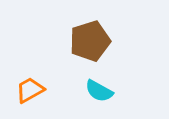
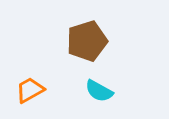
brown pentagon: moved 3 px left
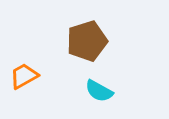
orange trapezoid: moved 6 px left, 14 px up
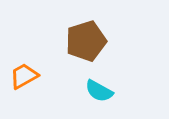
brown pentagon: moved 1 px left
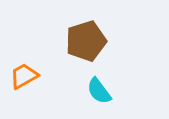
cyan semicircle: rotated 24 degrees clockwise
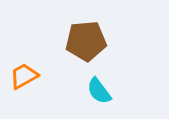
brown pentagon: rotated 12 degrees clockwise
